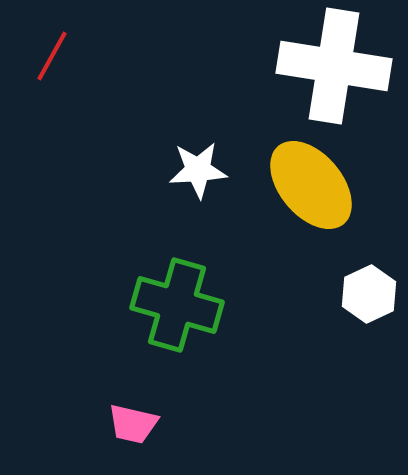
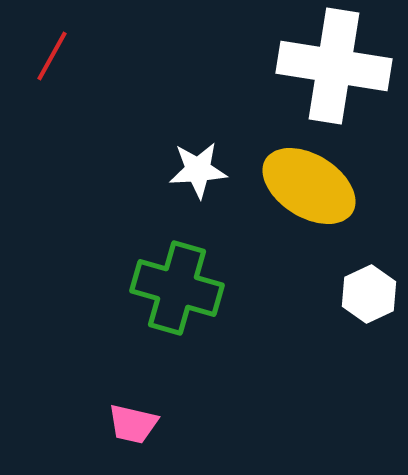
yellow ellipse: moved 2 px left, 1 px down; rotated 18 degrees counterclockwise
green cross: moved 17 px up
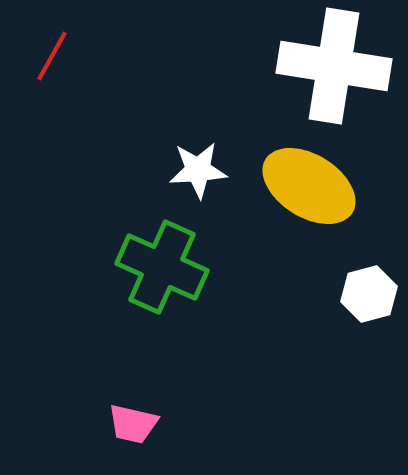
green cross: moved 15 px left, 21 px up; rotated 8 degrees clockwise
white hexagon: rotated 10 degrees clockwise
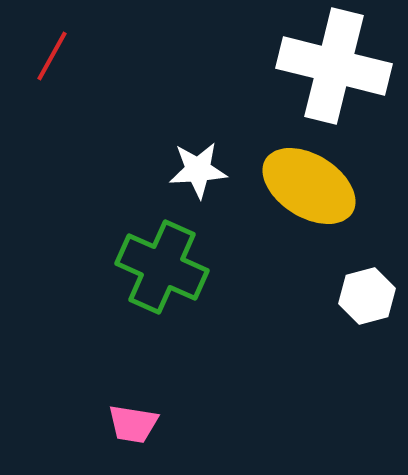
white cross: rotated 5 degrees clockwise
white hexagon: moved 2 px left, 2 px down
pink trapezoid: rotated 4 degrees counterclockwise
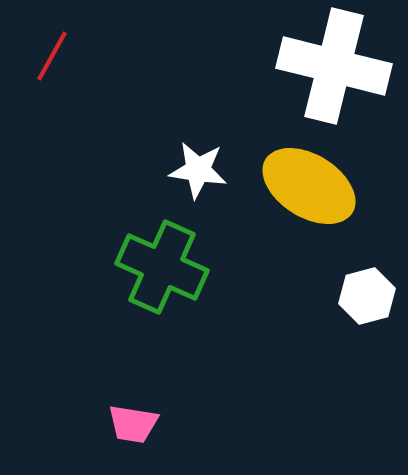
white star: rotated 12 degrees clockwise
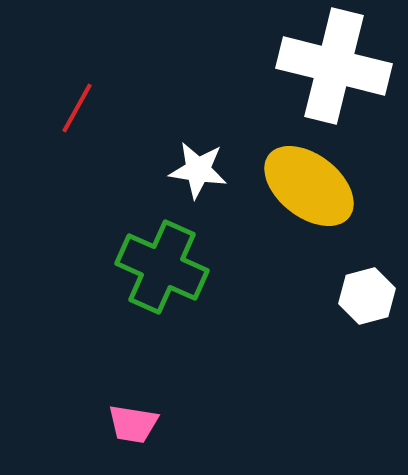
red line: moved 25 px right, 52 px down
yellow ellipse: rotated 6 degrees clockwise
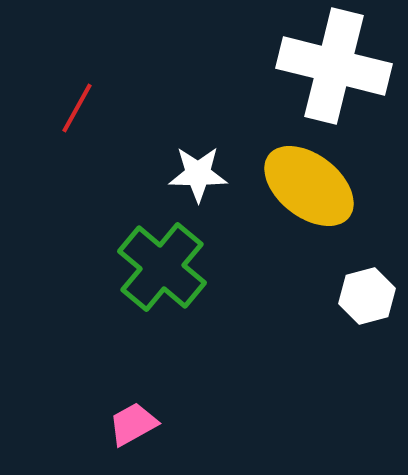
white star: moved 4 px down; rotated 8 degrees counterclockwise
green cross: rotated 16 degrees clockwise
pink trapezoid: rotated 142 degrees clockwise
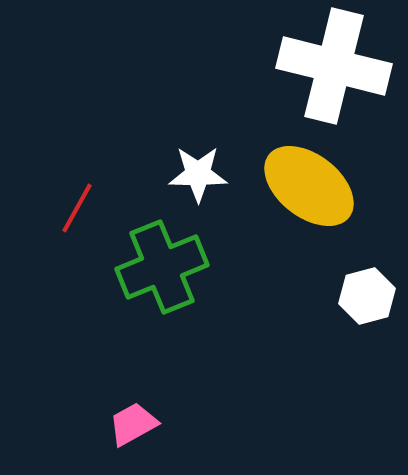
red line: moved 100 px down
green cross: rotated 28 degrees clockwise
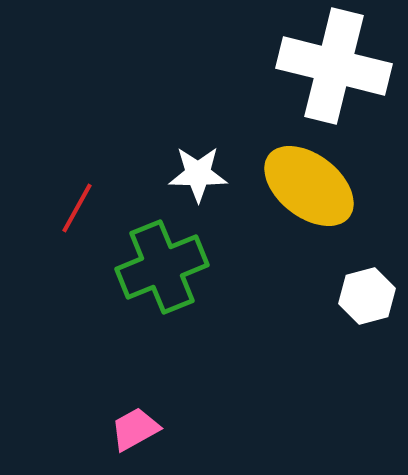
pink trapezoid: moved 2 px right, 5 px down
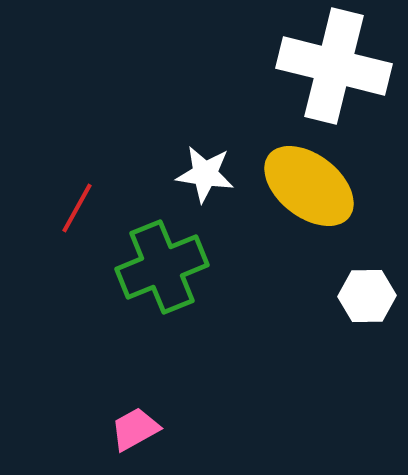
white star: moved 7 px right; rotated 8 degrees clockwise
white hexagon: rotated 14 degrees clockwise
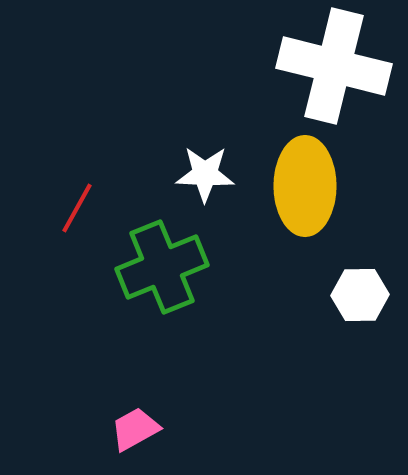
white star: rotated 6 degrees counterclockwise
yellow ellipse: moved 4 px left; rotated 52 degrees clockwise
white hexagon: moved 7 px left, 1 px up
